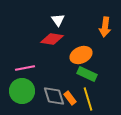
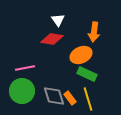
orange arrow: moved 11 px left, 5 px down
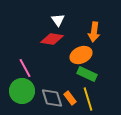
pink line: rotated 72 degrees clockwise
gray diamond: moved 2 px left, 2 px down
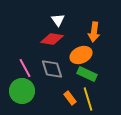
gray diamond: moved 29 px up
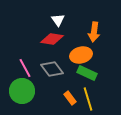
orange ellipse: rotated 10 degrees clockwise
gray diamond: rotated 20 degrees counterclockwise
green rectangle: moved 1 px up
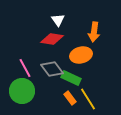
green rectangle: moved 16 px left, 5 px down
yellow line: rotated 15 degrees counterclockwise
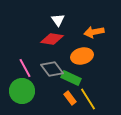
orange arrow: rotated 72 degrees clockwise
orange ellipse: moved 1 px right, 1 px down
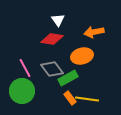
green rectangle: moved 3 px left; rotated 54 degrees counterclockwise
yellow line: moved 1 px left; rotated 50 degrees counterclockwise
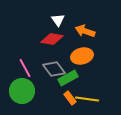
orange arrow: moved 9 px left, 1 px up; rotated 30 degrees clockwise
gray diamond: moved 2 px right
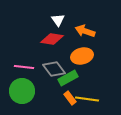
pink line: moved 1 px left, 1 px up; rotated 54 degrees counterclockwise
